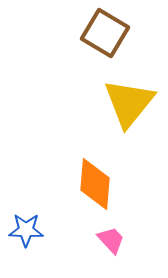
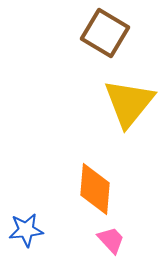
orange diamond: moved 5 px down
blue star: rotated 8 degrees counterclockwise
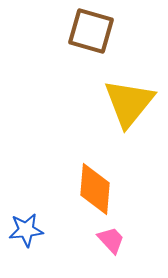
brown square: moved 14 px left, 2 px up; rotated 15 degrees counterclockwise
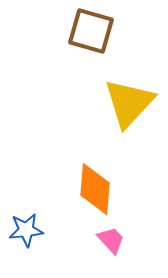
yellow triangle: rotated 4 degrees clockwise
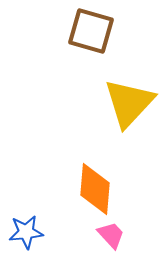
blue star: moved 2 px down
pink trapezoid: moved 5 px up
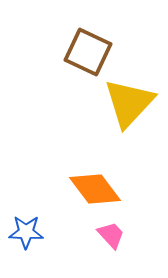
brown square: moved 3 px left, 21 px down; rotated 9 degrees clockwise
orange diamond: rotated 42 degrees counterclockwise
blue star: rotated 8 degrees clockwise
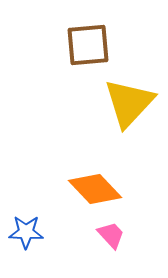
brown square: moved 7 px up; rotated 30 degrees counterclockwise
orange diamond: rotated 6 degrees counterclockwise
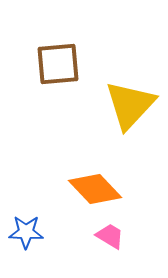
brown square: moved 30 px left, 19 px down
yellow triangle: moved 1 px right, 2 px down
pink trapezoid: moved 1 px left, 1 px down; rotated 16 degrees counterclockwise
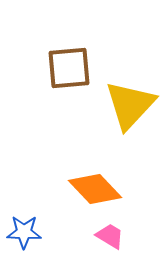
brown square: moved 11 px right, 4 px down
blue star: moved 2 px left
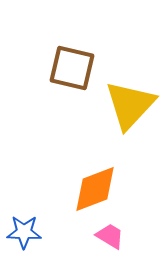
brown square: moved 3 px right; rotated 18 degrees clockwise
orange diamond: rotated 68 degrees counterclockwise
